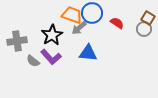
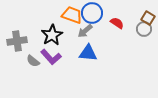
gray arrow: moved 6 px right, 3 px down
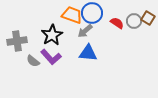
gray circle: moved 10 px left, 8 px up
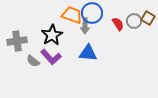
red semicircle: moved 1 px right, 1 px down; rotated 24 degrees clockwise
gray arrow: moved 5 px up; rotated 49 degrees counterclockwise
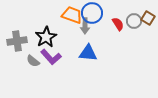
black star: moved 6 px left, 2 px down
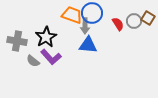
gray cross: rotated 18 degrees clockwise
blue triangle: moved 8 px up
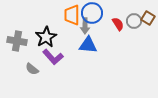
orange trapezoid: rotated 110 degrees counterclockwise
purple L-shape: moved 2 px right
gray semicircle: moved 1 px left, 8 px down
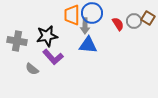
black star: moved 1 px right, 1 px up; rotated 20 degrees clockwise
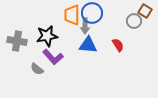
brown square: moved 3 px left, 7 px up
red semicircle: moved 21 px down
gray semicircle: moved 5 px right
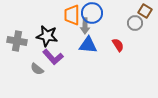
gray circle: moved 1 px right, 2 px down
black star: rotated 20 degrees clockwise
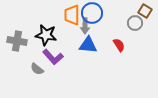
black star: moved 1 px left, 1 px up
red semicircle: moved 1 px right
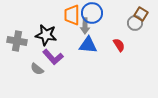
brown square: moved 4 px left, 3 px down
